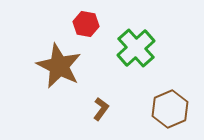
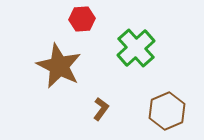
red hexagon: moved 4 px left, 5 px up; rotated 15 degrees counterclockwise
brown hexagon: moved 3 px left, 2 px down
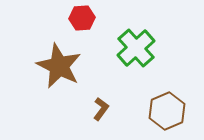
red hexagon: moved 1 px up
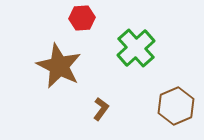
brown hexagon: moved 9 px right, 5 px up
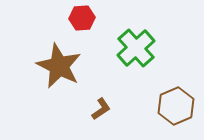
brown L-shape: rotated 20 degrees clockwise
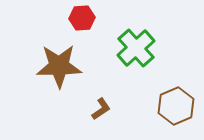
brown star: rotated 27 degrees counterclockwise
